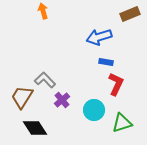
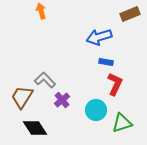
orange arrow: moved 2 px left
red L-shape: moved 1 px left
cyan circle: moved 2 px right
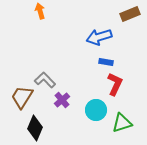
orange arrow: moved 1 px left
black diamond: rotated 55 degrees clockwise
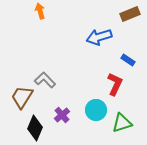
blue rectangle: moved 22 px right, 2 px up; rotated 24 degrees clockwise
purple cross: moved 15 px down
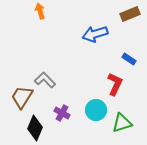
blue arrow: moved 4 px left, 3 px up
blue rectangle: moved 1 px right, 1 px up
purple cross: moved 2 px up; rotated 21 degrees counterclockwise
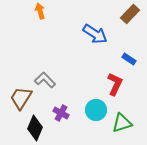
brown rectangle: rotated 24 degrees counterclockwise
blue arrow: rotated 130 degrees counterclockwise
brown trapezoid: moved 1 px left, 1 px down
purple cross: moved 1 px left
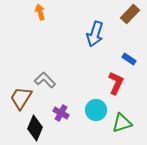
orange arrow: moved 1 px down
blue arrow: rotated 75 degrees clockwise
red L-shape: moved 1 px right, 1 px up
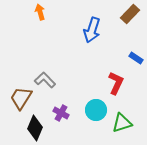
blue arrow: moved 3 px left, 4 px up
blue rectangle: moved 7 px right, 1 px up
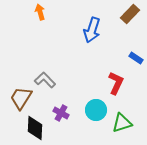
black diamond: rotated 20 degrees counterclockwise
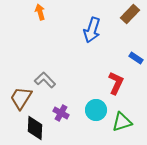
green triangle: moved 1 px up
